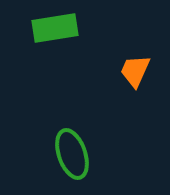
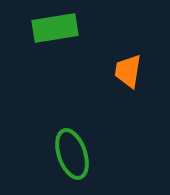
orange trapezoid: moved 7 px left; rotated 15 degrees counterclockwise
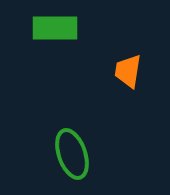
green rectangle: rotated 9 degrees clockwise
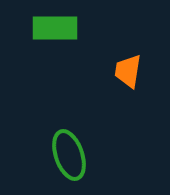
green ellipse: moved 3 px left, 1 px down
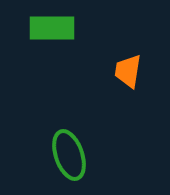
green rectangle: moved 3 px left
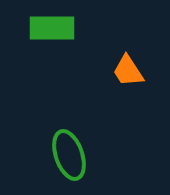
orange trapezoid: rotated 42 degrees counterclockwise
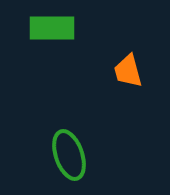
orange trapezoid: rotated 18 degrees clockwise
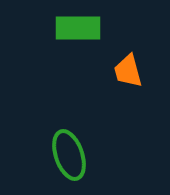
green rectangle: moved 26 px right
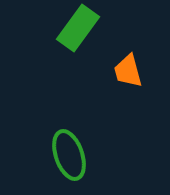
green rectangle: rotated 54 degrees counterclockwise
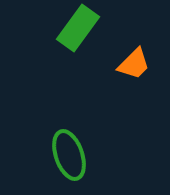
orange trapezoid: moved 6 px right, 7 px up; rotated 120 degrees counterclockwise
